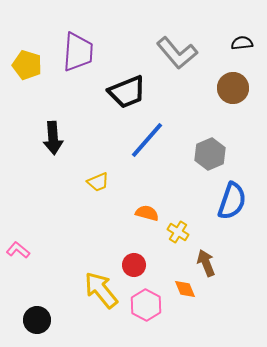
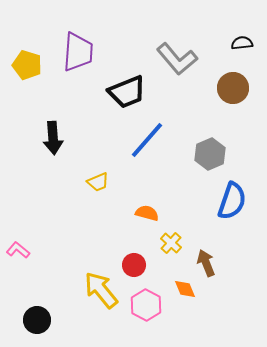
gray L-shape: moved 6 px down
yellow cross: moved 7 px left, 11 px down; rotated 10 degrees clockwise
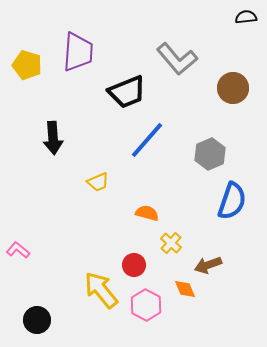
black semicircle: moved 4 px right, 26 px up
brown arrow: moved 2 px right, 2 px down; rotated 88 degrees counterclockwise
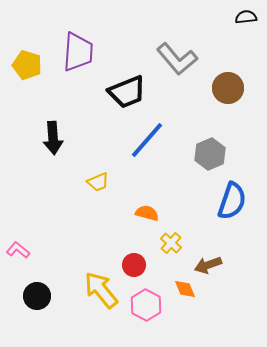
brown circle: moved 5 px left
black circle: moved 24 px up
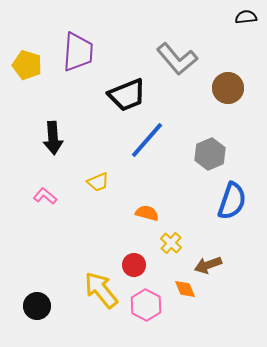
black trapezoid: moved 3 px down
pink L-shape: moved 27 px right, 54 px up
black circle: moved 10 px down
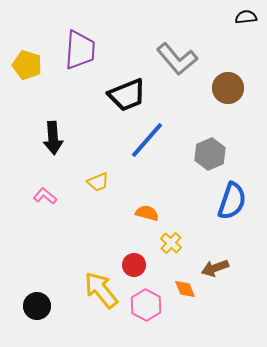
purple trapezoid: moved 2 px right, 2 px up
brown arrow: moved 7 px right, 3 px down
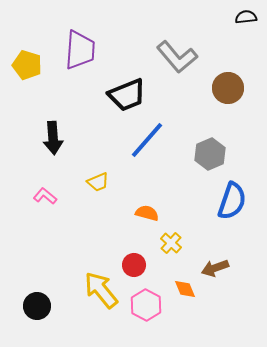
gray L-shape: moved 2 px up
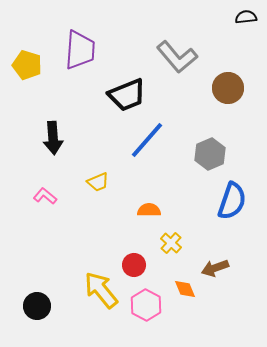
orange semicircle: moved 2 px right, 3 px up; rotated 15 degrees counterclockwise
